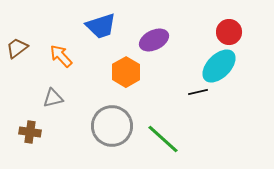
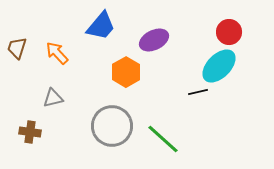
blue trapezoid: rotated 32 degrees counterclockwise
brown trapezoid: rotated 35 degrees counterclockwise
orange arrow: moved 4 px left, 3 px up
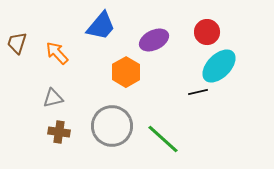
red circle: moved 22 px left
brown trapezoid: moved 5 px up
brown cross: moved 29 px right
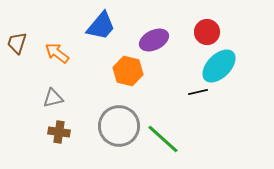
orange arrow: rotated 10 degrees counterclockwise
orange hexagon: moved 2 px right, 1 px up; rotated 16 degrees counterclockwise
gray circle: moved 7 px right
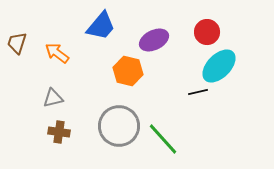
green line: rotated 6 degrees clockwise
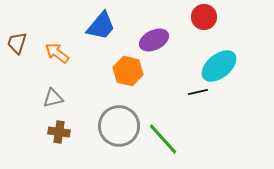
red circle: moved 3 px left, 15 px up
cyan ellipse: rotated 6 degrees clockwise
